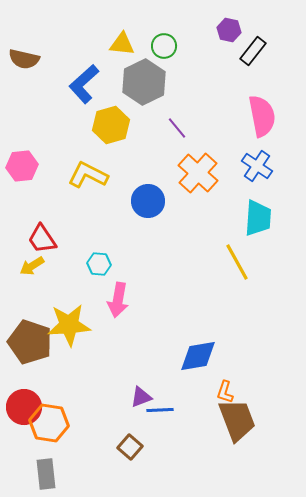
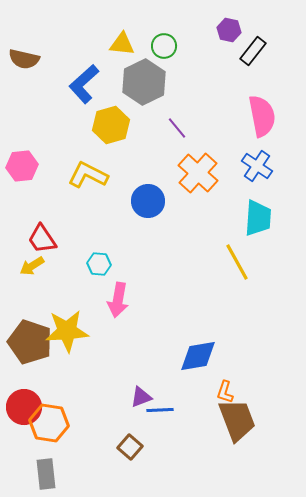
yellow star: moved 2 px left, 6 px down
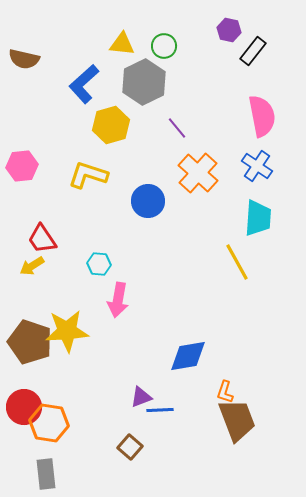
yellow L-shape: rotated 9 degrees counterclockwise
blue diamond: moved 10 px left
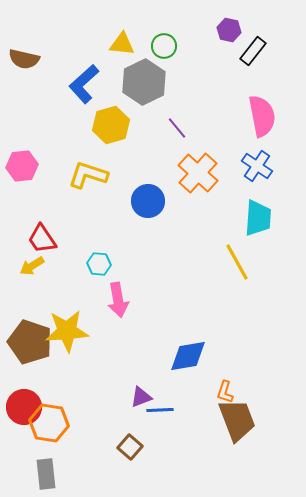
pink arrow: rotated 20 degrees counterclockwise
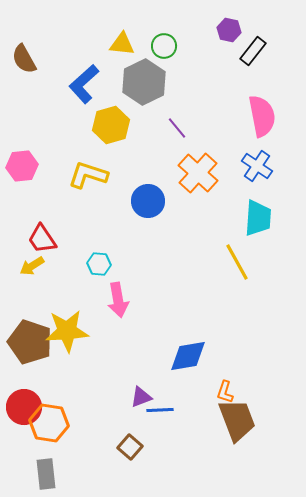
brown semicircle: rotated 48 degrees clockwise
